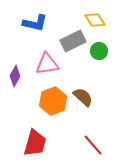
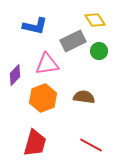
blue L-shape: moved 3 px down
purple diamond: moved 1 px up; rotated 15 degrees clockwise
brown semicircle: moved 1 px right; rotated 35 degrees counterclockwise
orange hexagon: moved 10 px left, 3 px up
red line: moved 2 px left; rotated 20 degrees counterclockwise
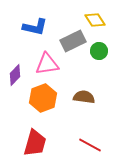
blue L-shape: moved 1 px down
red line: moved 1 px left
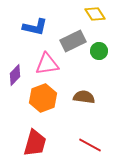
yellow diamond: moved 6 px up
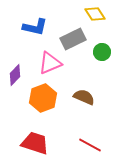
gray rectangle: moved 2 px up
green circle: moved 3 px right, 1 px down
pink triangle: moved 3 px right, 1 px up; rotated 15 degrees counterclockwise
brown semicircle: rotated 15 degrees clockwise
red trapezoid: rotated 88 degrees counterclockwise
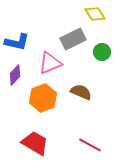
blue L-shape: moved 18 px left, 15 px down
brown semicircle: moved 3 px left, 5 px up
red trapezoid: rotated 12 degrees clockwise
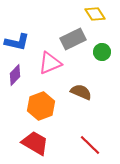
orange hexagon: moved 2 px left, 8 px down
red line: rotated 15 degrees clockwise
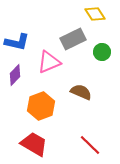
pink triangle: moved 1 px left, 1 px up
red trapezoid: moved 1 px left, 1 px down
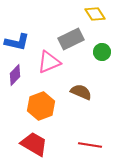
gray rectangle: moved 2 px left
red line: rotated 35 degrees counterclockwise
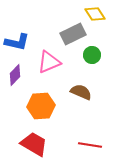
gray rectangle: moved 2 px right, 5 px up
green circle: moved 10 px left, 3 px down
orange hexagon: rotated 16 degrees clockwise
